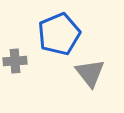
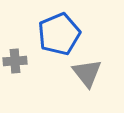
gray triangle: moved 3 px left
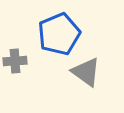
gray triangle: moved 1 px left, 1 px up; rotated 16 degrees counterclockwise
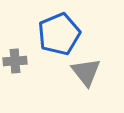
gray triangle: rotated 16 degrees clockwise
